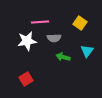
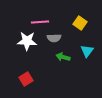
white star: rotated 12 degrees clockwise
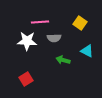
cyan triangle: rotated 40 degrees counterclockwise
green arrow: moved 3 px down
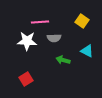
yellow square: moved 2 px right, 2 px up
